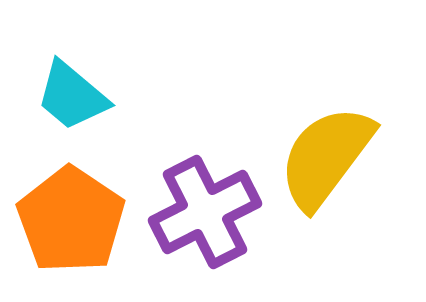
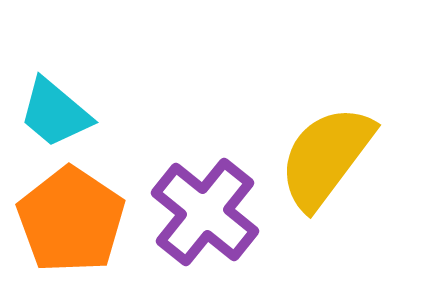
cyan trapezoid: moved 17 px left, 17 px down
purple cross: rotated 24 degrees counterclockwise
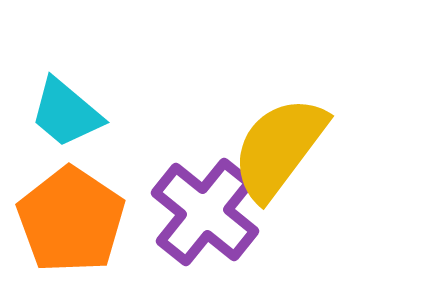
cyan trapezoid: moved 11 px right
yellow semicircle: moved 47 px left, 9 px up
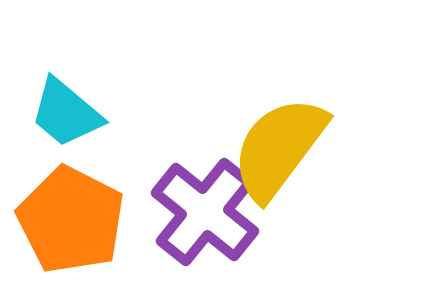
orange pentagon: rotated 7 degrees counterclockwise
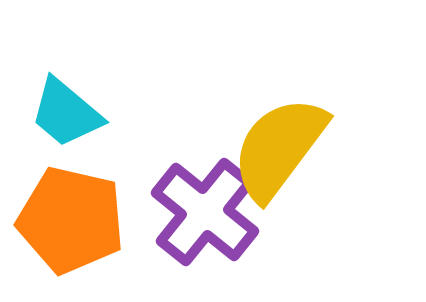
orange pentagon: rotated 14 degrees counterclockwise
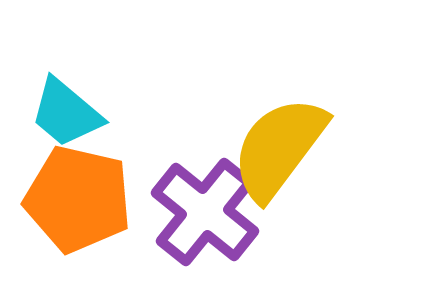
orange pentagon: moved 7 px right, 21 px up
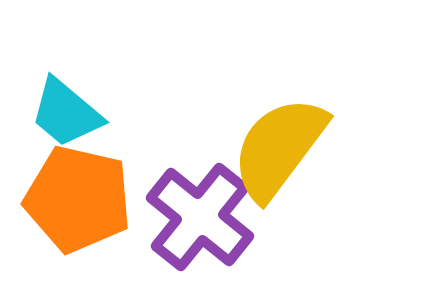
purple cross: moved 5 px left, 5 px down
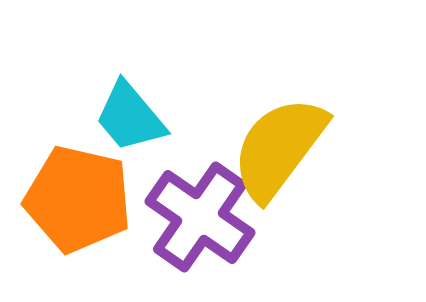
cyan trapezoid: moved 64 px right, 4 px down; rotated 10 degrees clockwise
purple cross: rotated 4 degrees counterclockwise
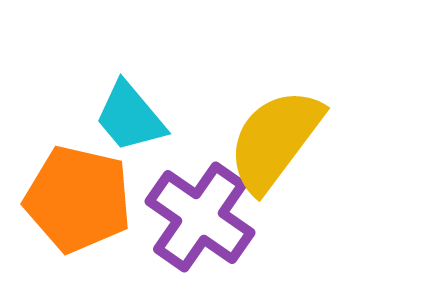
yellow semicircle: moved 4 px left, 8 px up
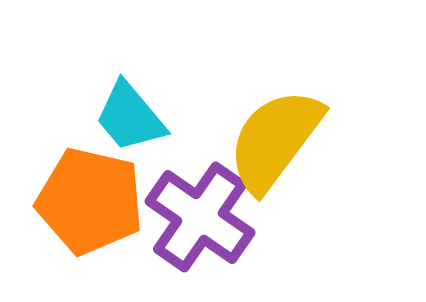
orange pentagon: moved 12 px right, 2 px down
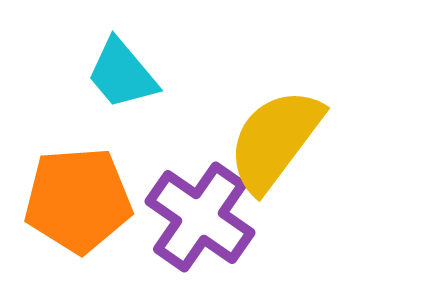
cyan trapezoid: moved 8 px left, 43 px up
orange pentagon: moved 12 px left, 1 px up; rotated 17 degrees counterclockwise
